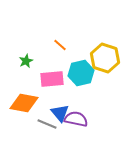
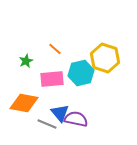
orange line: moved 5 px left, 4 px down
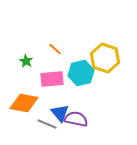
green star: rotated 16 degrees counterclockwise
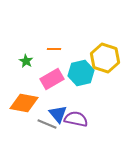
orange line: moved 1 px left; rotated 40 degrees counterclockwise
pink rectangle: rotated 25 degrees counterclockwise
blue triangle: moved 2 px left, 1 px down
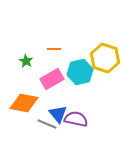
cyan hexagon: moved 1 px left, 1 px up
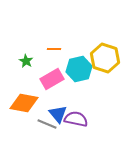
cyan hexagon: moved 1 px left, 3 px up
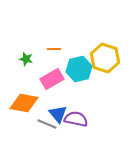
green star: moved 2 px up; rotated 16 degrees counterclockwise
